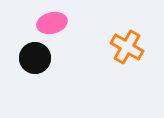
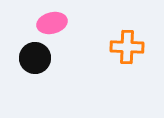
orange cross: rotated 28 degrees counterclockwise
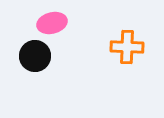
black circle: moved 2 px up
